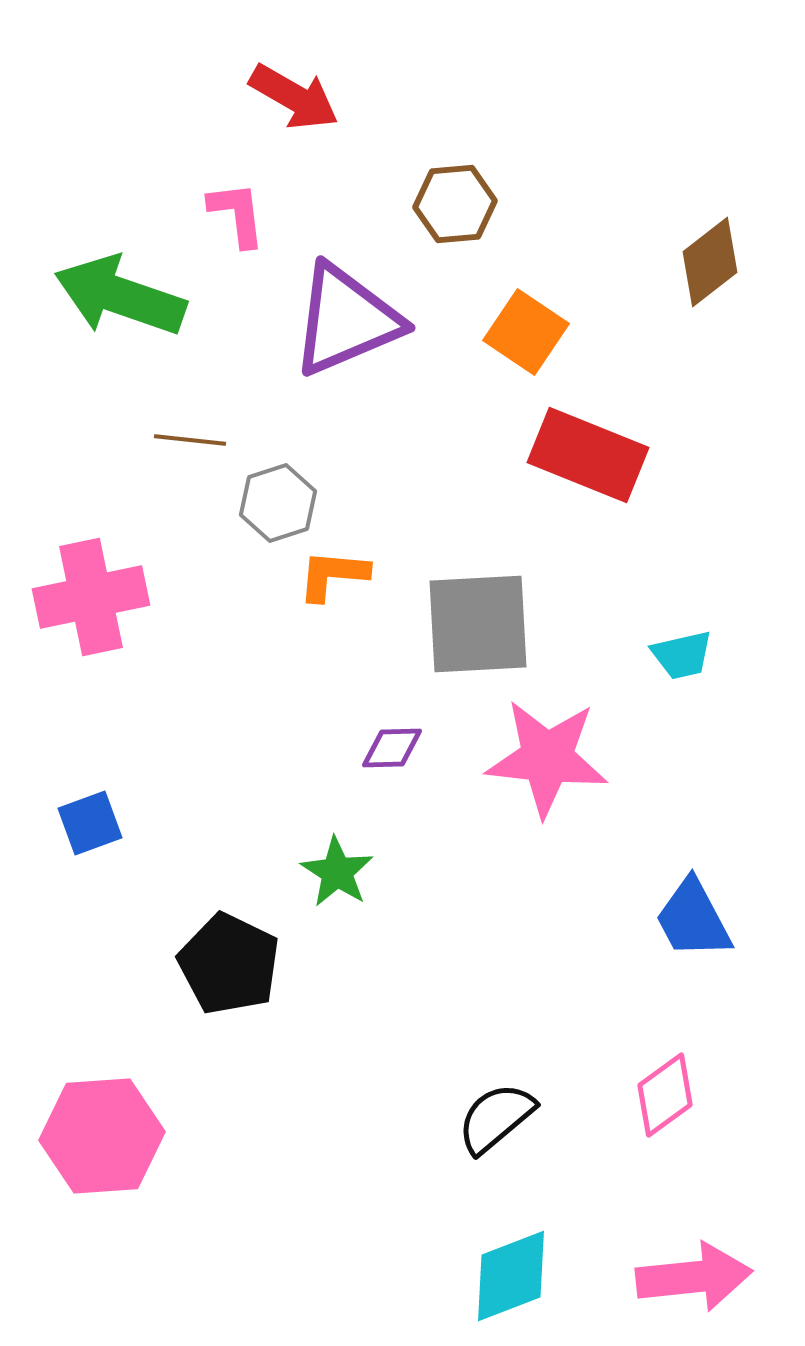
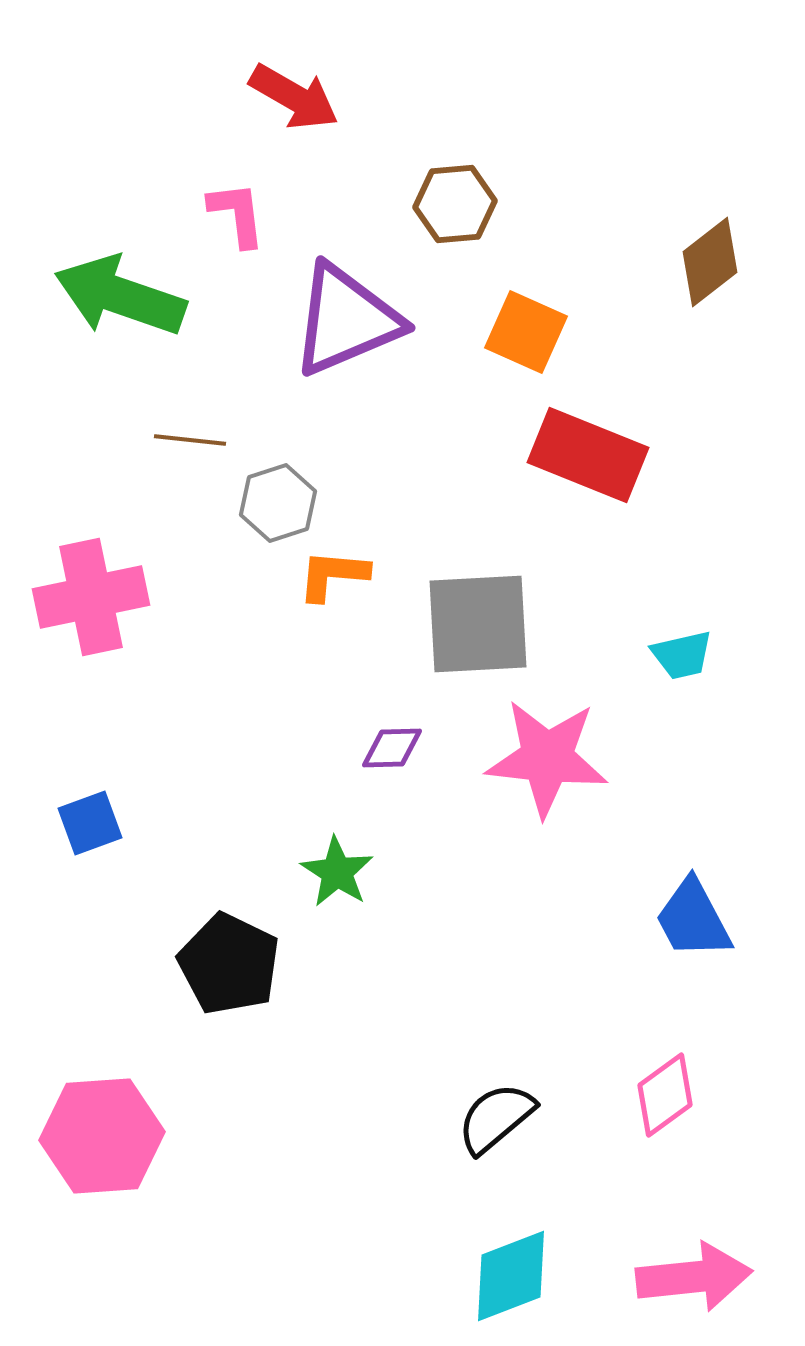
orange square: rotated 10 degrees counterclockwise
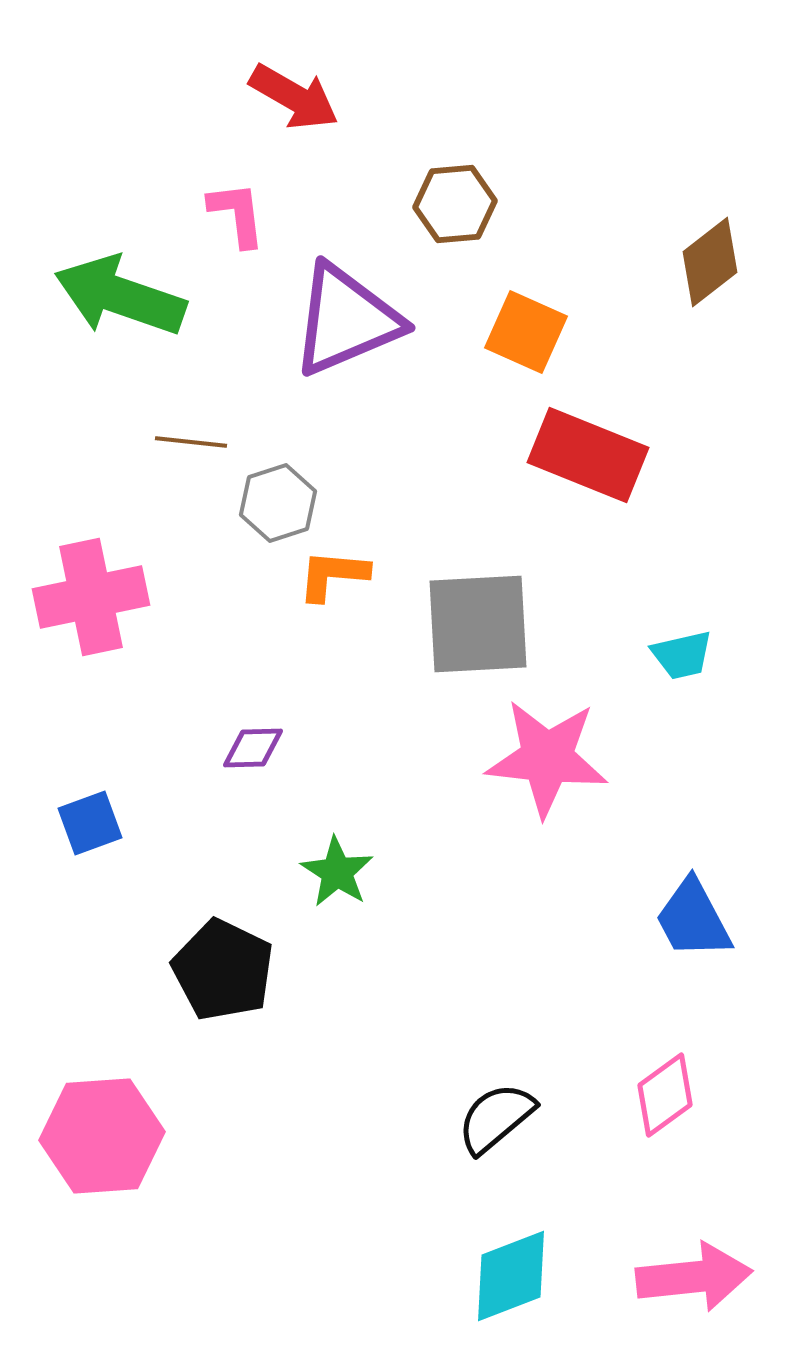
brown line: moved 1 px right, 2 px down
purple diamond: moved 139 px left
black pentagon: moved 6 px left, 6 px down
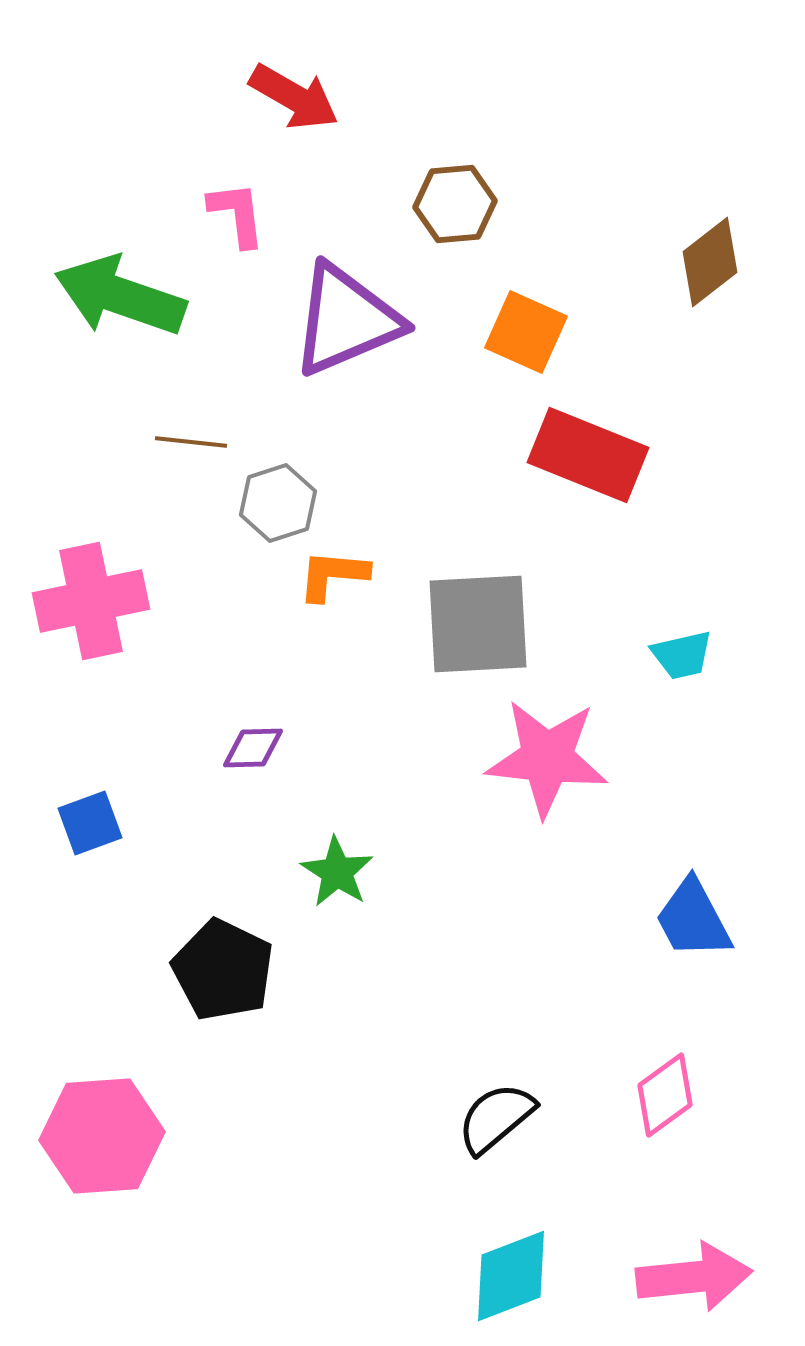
pink cross: moved 4 px down
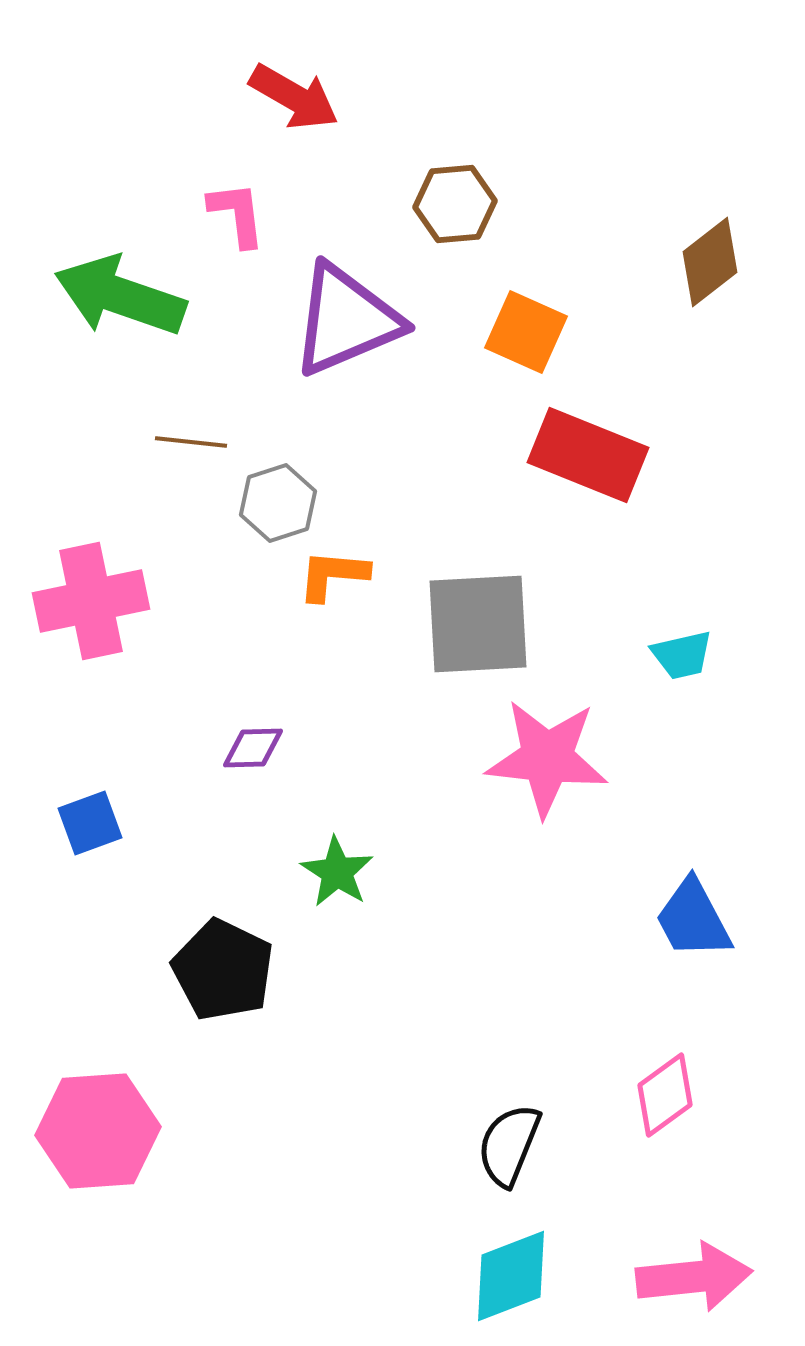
black semicircle: moved 13 px right, 27 px down; rotated 28 degrees counterclockwise
pink hexagon: moved 4 px left, 5 px up
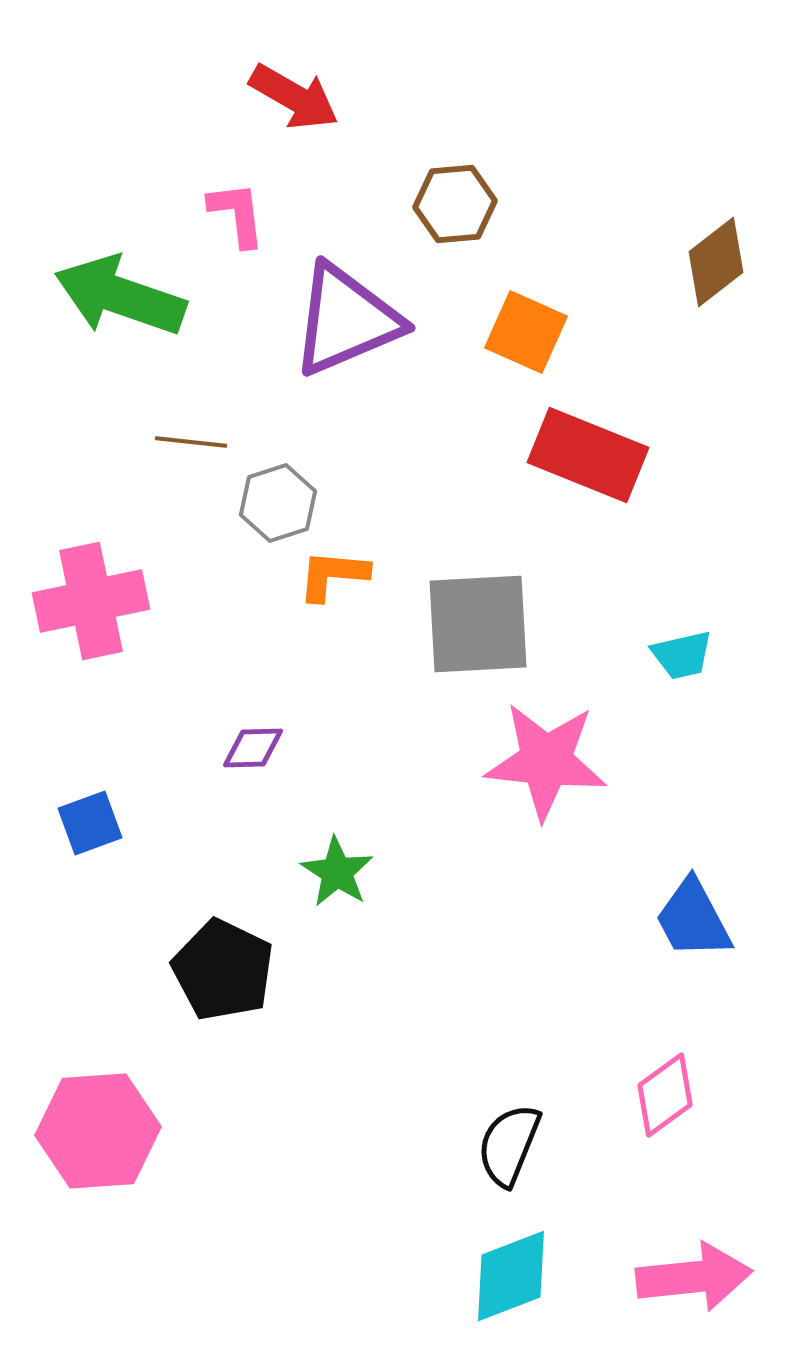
brown diamond: moved 6 px right
pink star: moved 1 px left, 3 px down
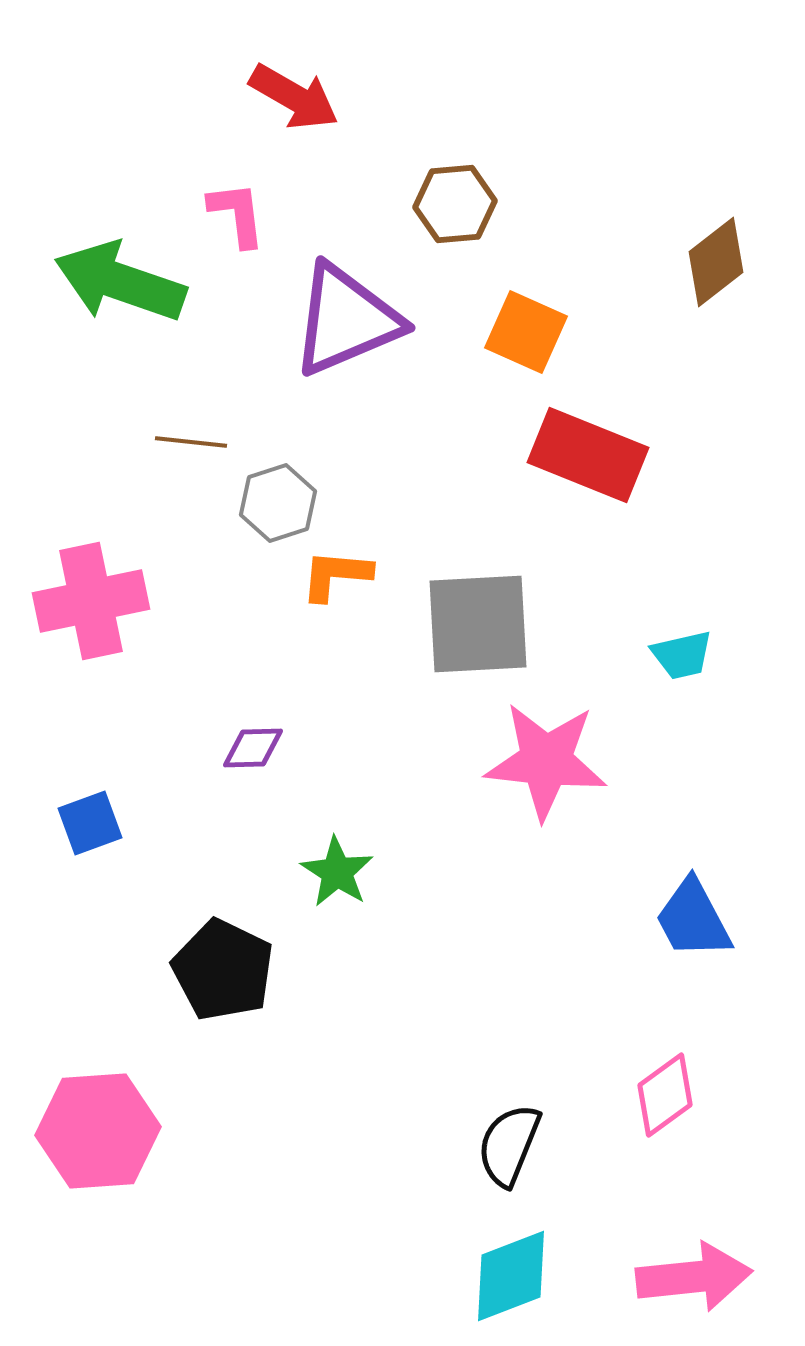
green arrow: moved 14 px up
orange L-shape: moved 3 px right
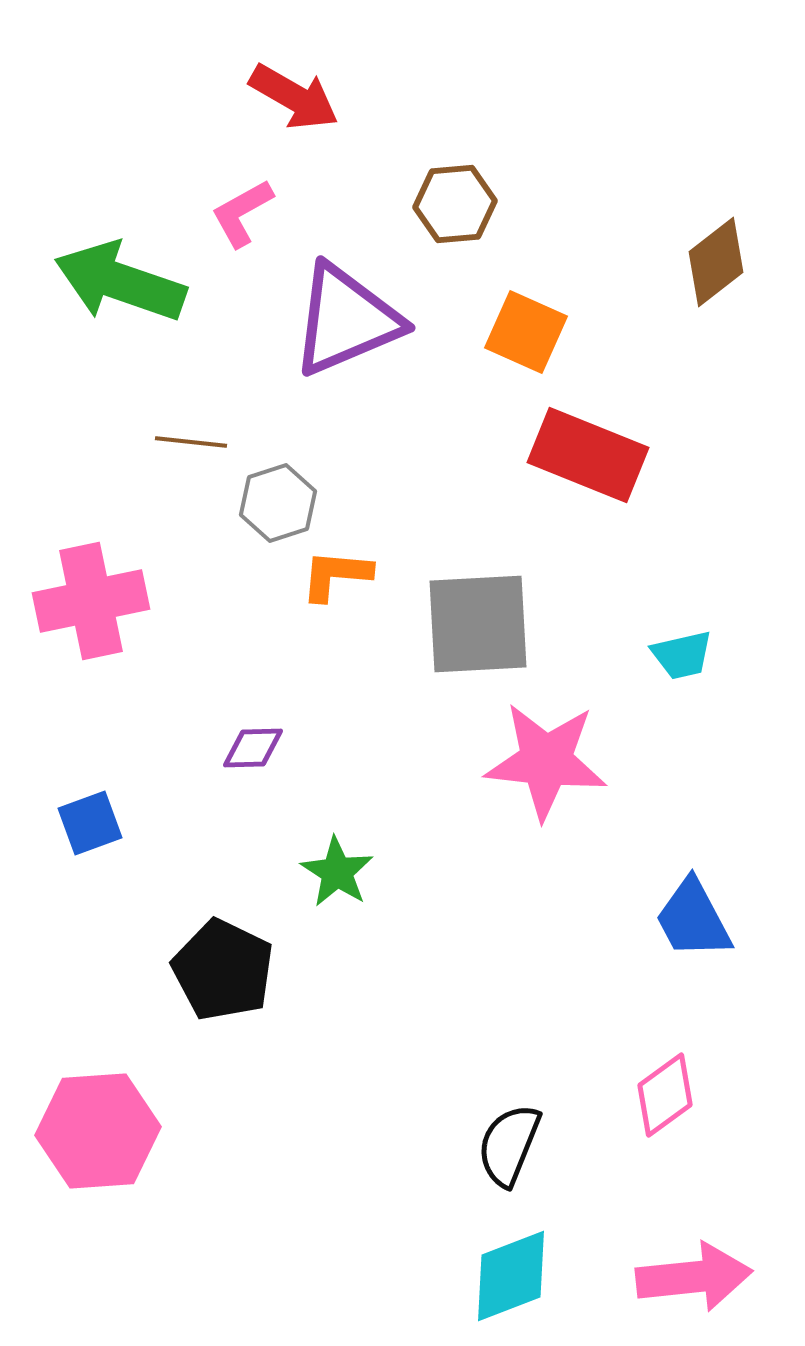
pink L-shape: moved 5 px right, 1 px up; rotated 112 degrees counterclockwise
